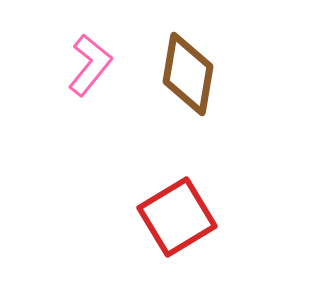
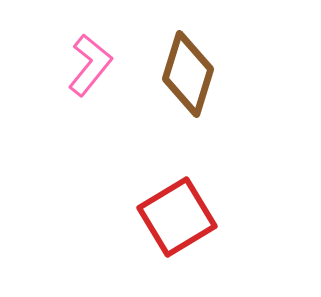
brown diamond: rotated 8 degrees clockwise
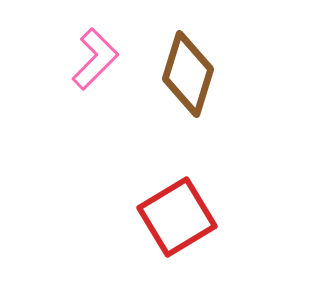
pink L-shape: moved 5 px right, 6 px up; rotated 6 degrees clockwise
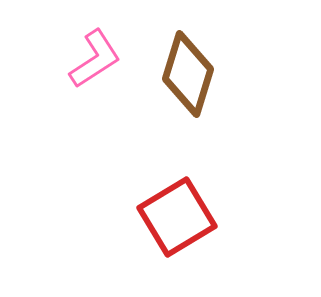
pink L-shape: rotated 12 degrees clockwise
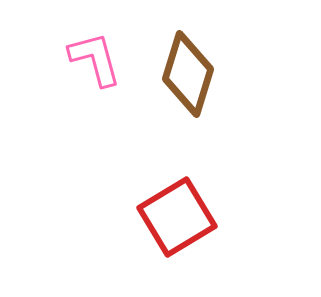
pink L-shape: rotated 72 degrees counterclockwise
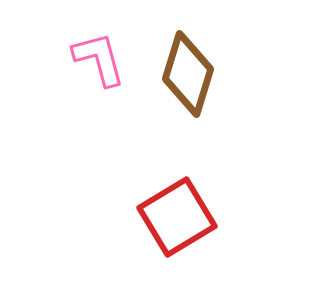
pink L-shape: moved 4 px right
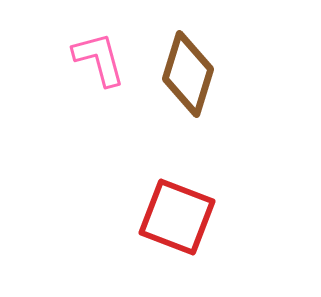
red square: rotated 38 degrees counterclockwise
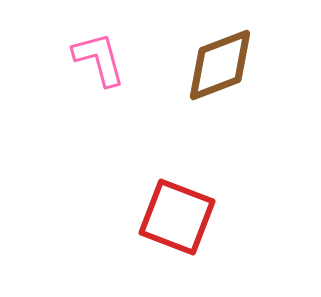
brown diamond: moved 32 px right, 9 px up; rotated 52 degrees clockwise
